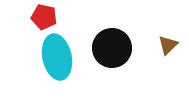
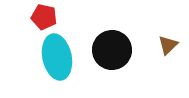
black circle: moved 2 px down
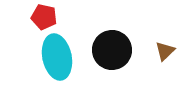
brown triangle: moved 3 px left, 6 px down
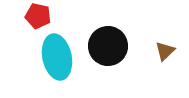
red pentagon: moved 6 px left, 1 px up
black circle: moved 4 px left, 4 px up
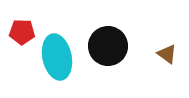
red pentagon: moved 16 px left, 16 px down; rotated 10 degrees counterclockwise
brown triangle: moved 2 px right, 3 px down; rotated 40 degrees counterclockwise
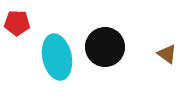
red pentagon: moved 5 px left, 9 px up
black circle: moved 3 px left, 1 px down
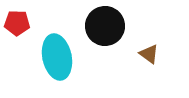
black circle: moved 21 px up
brown triangle: moved 18 px left
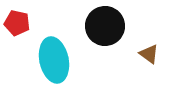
red pentagon: rotated 10 degrees clockwise
cyan ellipse: moved 3 px left, 3 px down
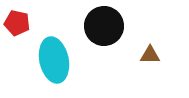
black circle: moved 1 px left
brown triangle: moved 1 px right, 1 px down; rotated 35 degrees counterclockwise
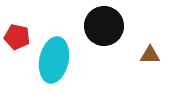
red pentagon: moved 14 px down
cyan ellipse: rotated 24 degrees clockwise
